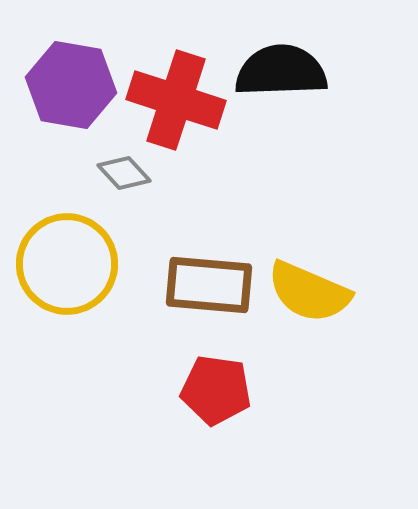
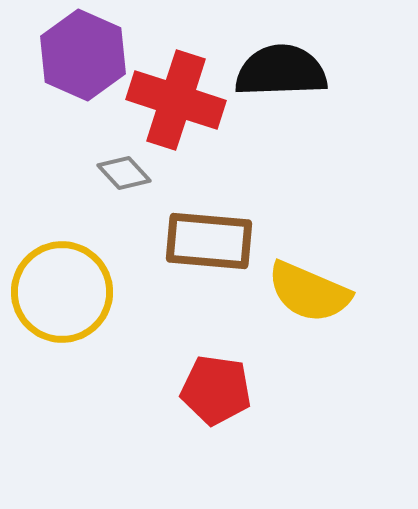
purple hexagon: moved 12 px right, 30 px up; rotated 14 degrees clockwise
yellow circle: moved 5 px left, 28 px down
brown rectangle: moved 44 px up
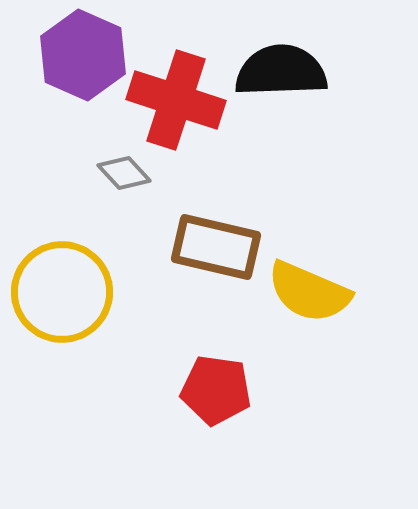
brown rectangle: moved 7 px right, 6 px down; rotated 8 degrees clockwise
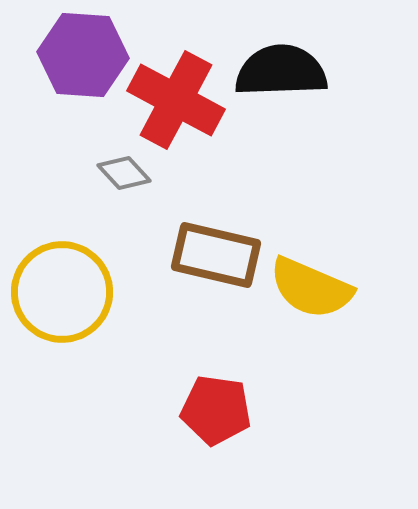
purple hexagon: rotated 20 degrees counterclockwise
red cross: rotated 10 degrees clockwise
brown rectangle: moved 8 px down
yellow semicircle: moved 2 px right, 4 px up
red pentagon: moved 20 px down
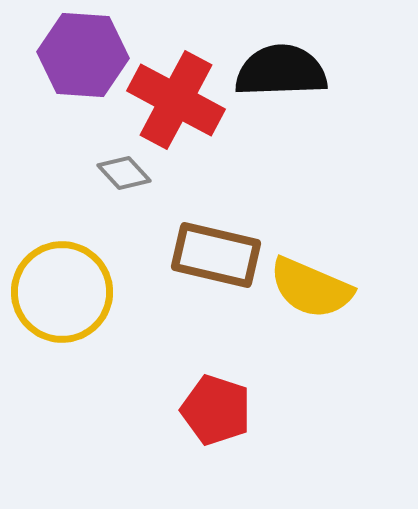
red pentagon: rotated 10 degrees clockwise
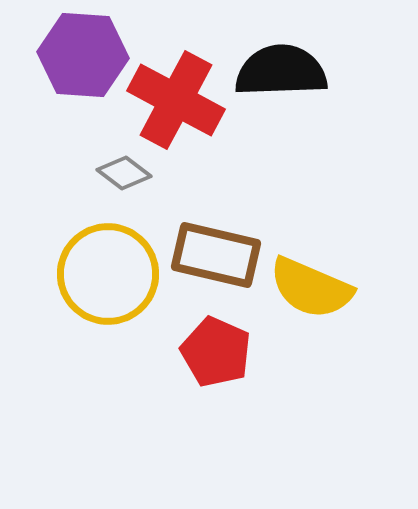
gray diamond: rotated 10 degrees counterclockwise
yellow circle: moved 46 px right, 18 px up
red pentagon: moved 58 px up; rotated 6 degrees clockwise
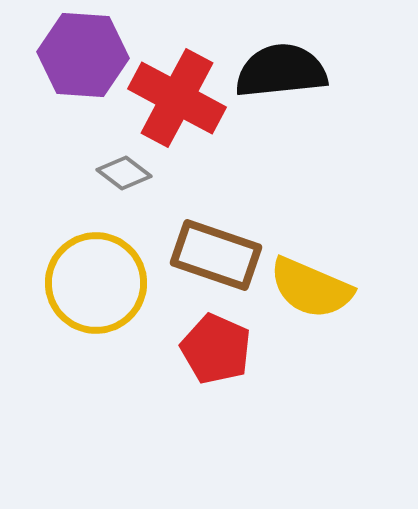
black semicircle: rotated 4 degrees counterclockwise
red cross: moved 1 px right, 2 px up
brown rectangle: rotated 6 degrees clockwise
yellow circle: moved 12 px left, 9 px down
red pentagon: moved 3 px up
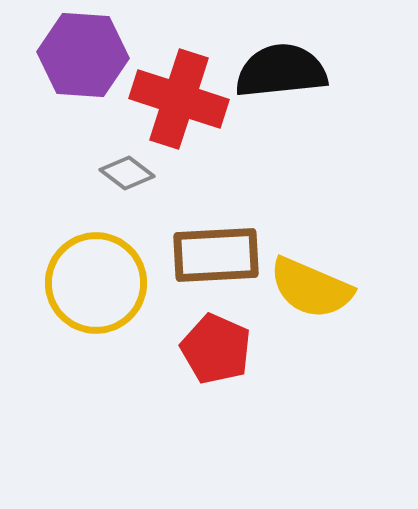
red cross: moved 2 px right, 1 px down; rotated 10 degrees counterclockwise
gray diamond: moved 3 px right
brown rectangle: rotated 22 degrees counterclockwise
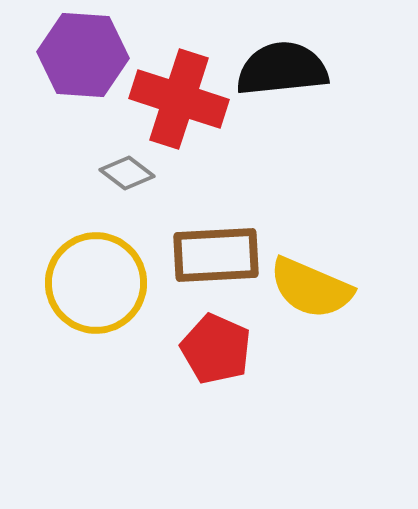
black semicircle: moved 1 px right, 2 px up
